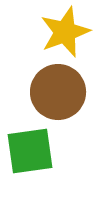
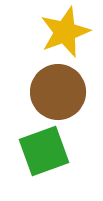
green square: moved 14 px right; rotated 12 degrees counterclockwise
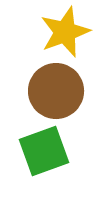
brown circle: moved 2 px left, 1 px up
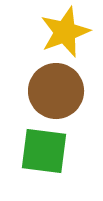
green square: rotated 27 degrees clockwise
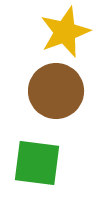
green square: moved 7 px left, 12 px down
